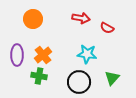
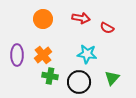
orange circle: moved 10 px right
green cross: moved 11 px right
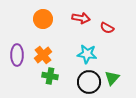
black circle: moved 10 px right
